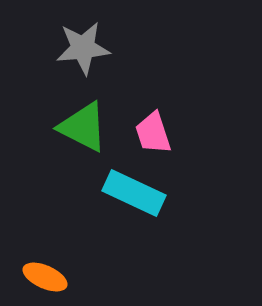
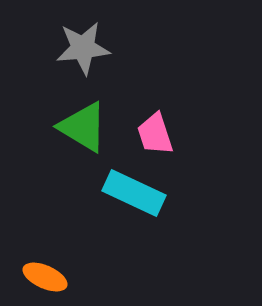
green triangle: rotated 4 degrees clockwise
pink trapezoid: moved 2 px right, 1 px down
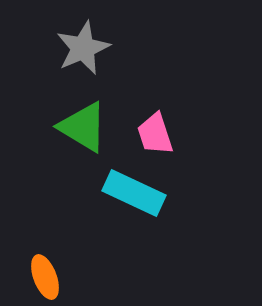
gray star: rotated 18 degrees counterclockwise
orange ellipse: rotated 45 degrees clockwise
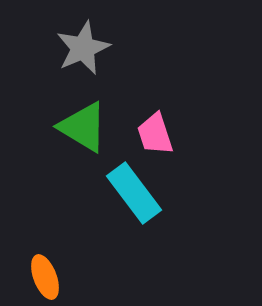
cyan rectangle: rotated 28 degrees clockwise
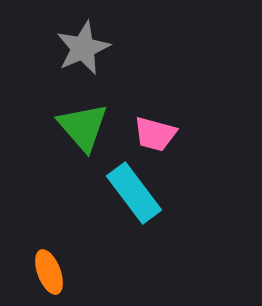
green triangle: rotated 18 degrees clockwise
pink trapezoid: rotated 57 degrees counterclockwise
orange ellipse: moved 4 px right, 5 px up
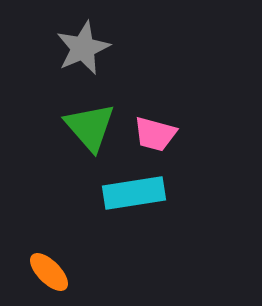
green triangle: moved 7 px right
cyan rectangle: rotated 62 degrees counterclockwise
orange ellipse: rotated 24 degrees counterclockwise
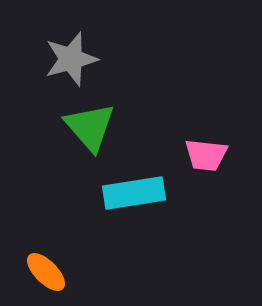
gray star: moved 12 px left, 11 px down; rotated 8 degrees clockwise
pink trapezoid: moved 51 px right, 21 px down; rotated 9 degrees counterclockwise
orange ellipse: moved 3 px left
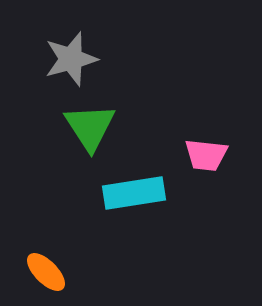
green triangle: rotated 8 degrees clockwise
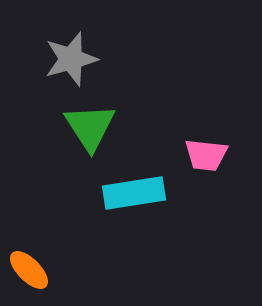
orange ellipse: moved 17 px left, 2 px up
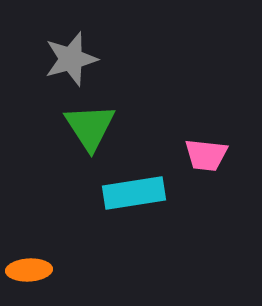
orange ellipse: rotated 48 degrees counterclockwise
